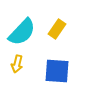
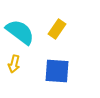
cyan semicircle: moved 2 px left; rotated 96 degrees counterclockwise
yellow arrow: moved 3 px left
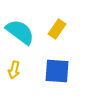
yellow arrow: moved 6 px down
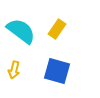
cyan semicircle: moved 1 px right, 1 px up
blue square: rotated 12 degrees clockwise
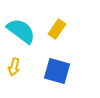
yellow arrow: moved 3 px up
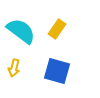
yellow arrow: moved 1 px down
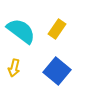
blue square: rotated 24 degrees clockwise
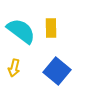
yellow rectangle: moved 6 px left, 1 px up; rotated 36 degrees counterclockwise
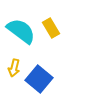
yellow rectangle: rotated 30 degrees counterclockwise
blue square: moved 18 px left, 8 px down
